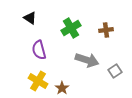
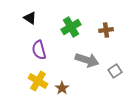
green cross: moved 1 px up
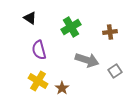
brown cross: moved 4 px right, 2 px down
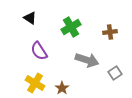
purple semicircle: moved 1 px down; rotated 18 degrees counterclockwise
gray square: moved 2 px down
yellow cross: moved 3 px left, 2 px down
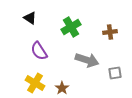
gray square: rotated 24 degrees clockwise
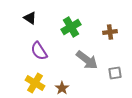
gray arrow: rotated 20 degrees clockwise
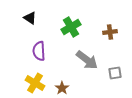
purple semicircle: rotated 30 degrees clockwise
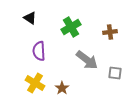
gray square: rotated 16 degrees clockwise
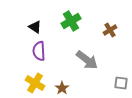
black triangle: moved 5 px right, 9 px down
green cross: moved 6 px up
brown cross: moved 2 px up; rotated 24 degrees counterclockwise
gray square: moved 6 px right, 10 px down
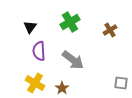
green cross: moved 1 px left, 1 px down
black triangle: moved 5 px left; rotated 32 degrees clockwise
gray arrow: moved 14 px left
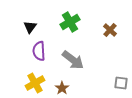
brown cross: rotated 16 degrees counterclockwise
yellow cross: rotated 30 degrees clockwise
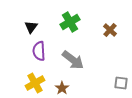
black triangle: moved 1 px right
